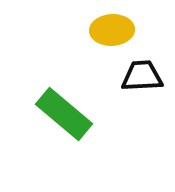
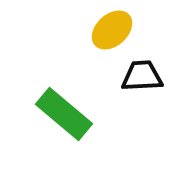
yellow ellipse: rotated 39 degrees counterclockwise
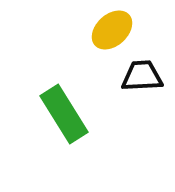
green rectangle: rotated 18 degrees clockwise
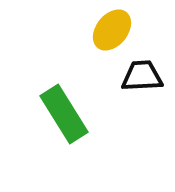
yellow ellipse: rotated 9 degrees counterclockwise
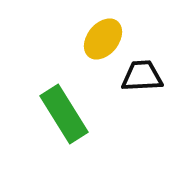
yellow ellipse: moved 9 px left, 9 px down
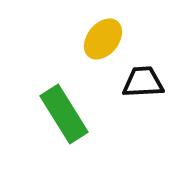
black trapezoid: moved 1 px right, 6 px down
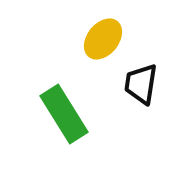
black trapezoid: moved 2 px left, 2 px down; rotated 78 degrees counterclockwise
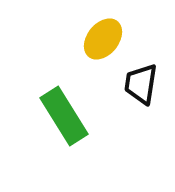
green rectangle: moved 2 px down
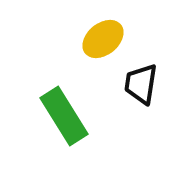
yellow ellipse: rotated 12 degrees clockwise
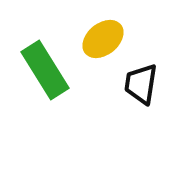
green rectangle: moved 19 px left, 46 px up
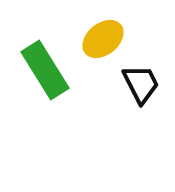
black trapezoid: rotated 144 degrees clockwise
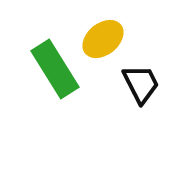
green rectangle: moved 10 px right, 1 px up
